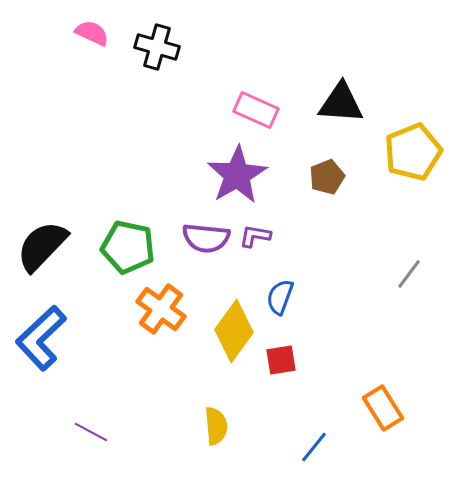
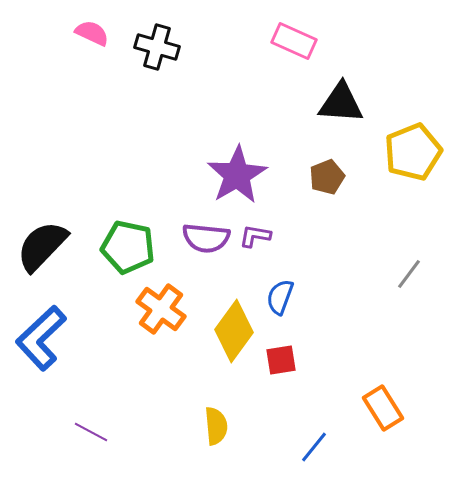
pink rectangle: moved 38 px right, 69 px up
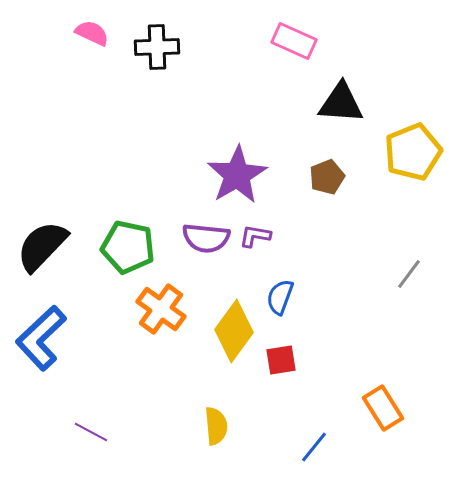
black cross: rotated 18 degrees counterclockwise
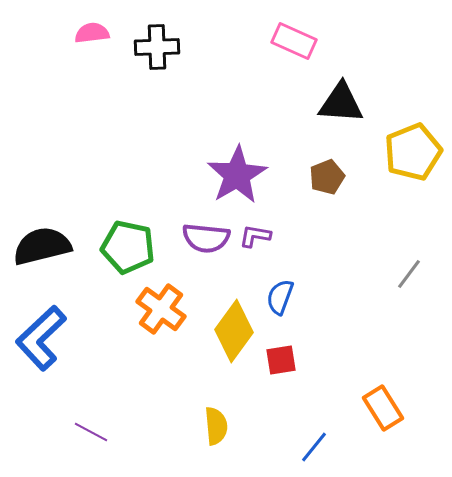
pink semicircle: rotated 32 degrees counterclockwise
black semicircle: rotated 32 degrees clockwise
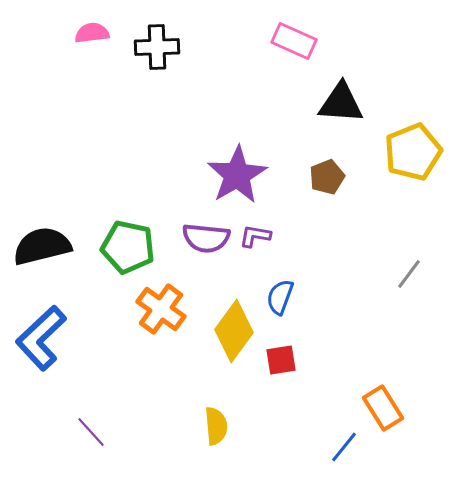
purple line: rotated 20 degrees clockwise
blue line: moved 30 px right
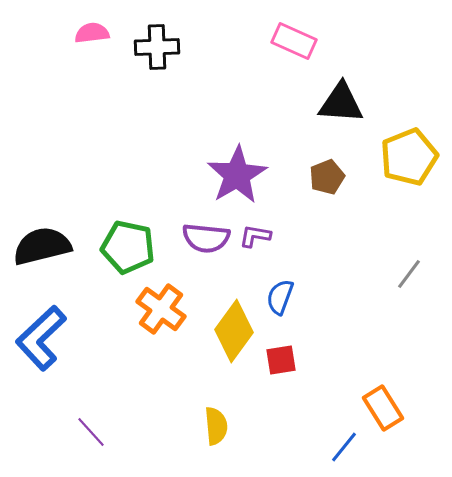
yellow pentagon: moved 4 px left, 5 px down
